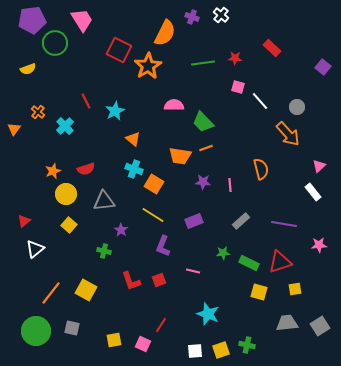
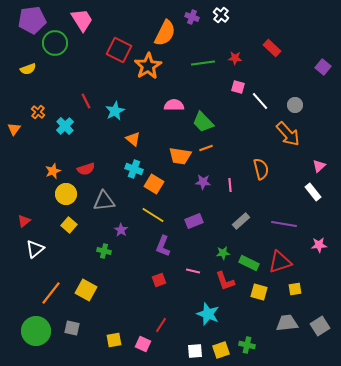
gray circle at (297, 107): moved 2 px left, 2 px up
red L-shape at (131, 281): moved 94 px right
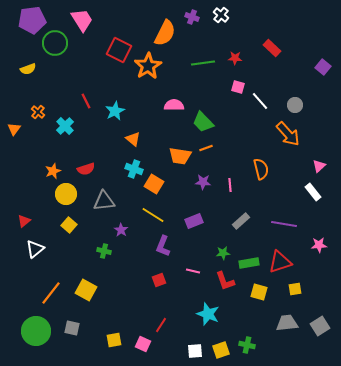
green rectangle at (249, 263): rotated 36 degrees counterclockwise
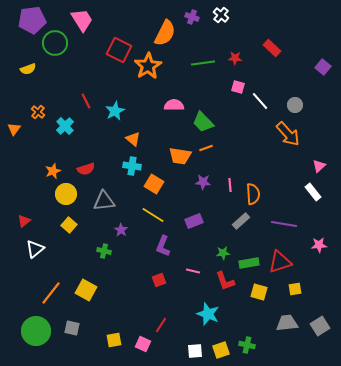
cyan cross at (134, 169): moved 2 px left, 3 px up; rotated 12 degrees counterclockwise
orange semicircle at (261, 169): moved 8 px left, 25 px down; rotated 10 degrees clockwise
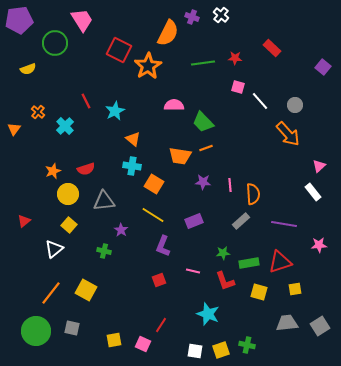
purple pentagon at (32, 20): moved 13 px left
orange semicircle at (165, 33): moved 3 px right
yellow circle at (66, 194): moved 2 px right
white triangle at (35, 249): moved 19 px right
white square at (195, 351): rotated 14 degrees clockwise
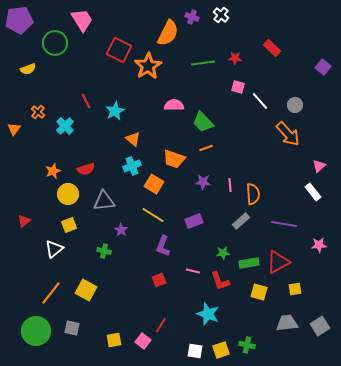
orange trapezoid at (180, 156): moved 6 px left, 3 px down; rotated 10 degrees clockwise
cyan cross at (132, 166): rotated 30 degrees counterclockwise
yellow square at (69, 225): rotated 28 degrees clockwise
red triangle at (280, 262): moved 2 px left; rotated 10 degrees counterclockwise
red L-shape at (225, 281): moved 5 px left
pink square at (143, 344): moved 3 px up; rotated 14 degrees clockwise
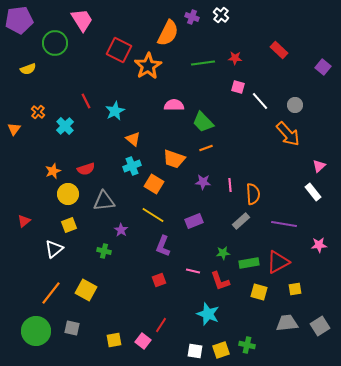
red rectangle at (272, 48): moved 7 px right, 2 px down
